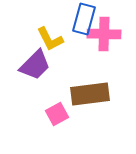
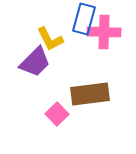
pink cross: moved 2 px up
purple trapezoid: moved 3 px up
pink square: rotated 15 degrees counterclockwise
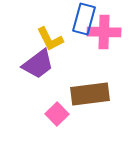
purple trapezoid: moved 3 px right, 2 px down; rotated 8 degrees clockwise
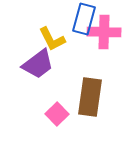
yellow L-shape: moved 2 px right
brown rectangle: moved 3 px down; rotated 75 degrees counterclockwise
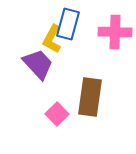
blue rectangle: moved 16 px left, 5 px down
pink cross: moved 11 px right
yellow L-shape: rotated 56 degrees clockwise
purple trapezoid: rotated 96 degrees counterclockwise
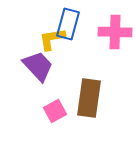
yellow L-shape: rotated 52 degrees clockwise
purple trapezoid: moved 2 px down
brown rectangle: moved 1 px left, 1 px down
pink square: moved 2 px left, 3 px up; rotated 15 degrees clockwise
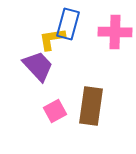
brown rectangle: moved 2 px right, 8 px down
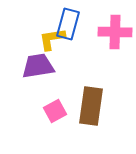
purple trapezoid: rotated 56 degrees counterclockwise
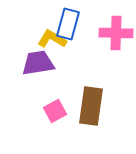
pink cross: moved 1 px right, 1 px down
yellow L-shape: rotated 40 degrees clockwise
purple trapezoid: moved 3 px up
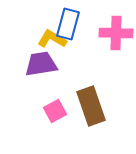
purple trapezoid: moved 3 px right, 1 px down
brown rectangle: rotated 27 degrees counterclockwise
